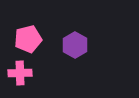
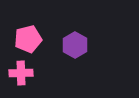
pink cross: moved 1 px right
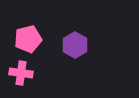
pink cross: rotated 10 degrees clockwise
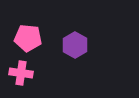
pink pentagon: moved 1 px up; rotated 20 degrees clockwise
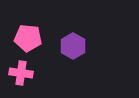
purple hexagon: moved 2 px left, 1 px down
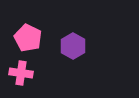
pink pentagon: rotated 20 degrees clockwise
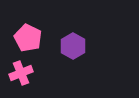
pink cross: rotated 30 degrees counterclockwise
